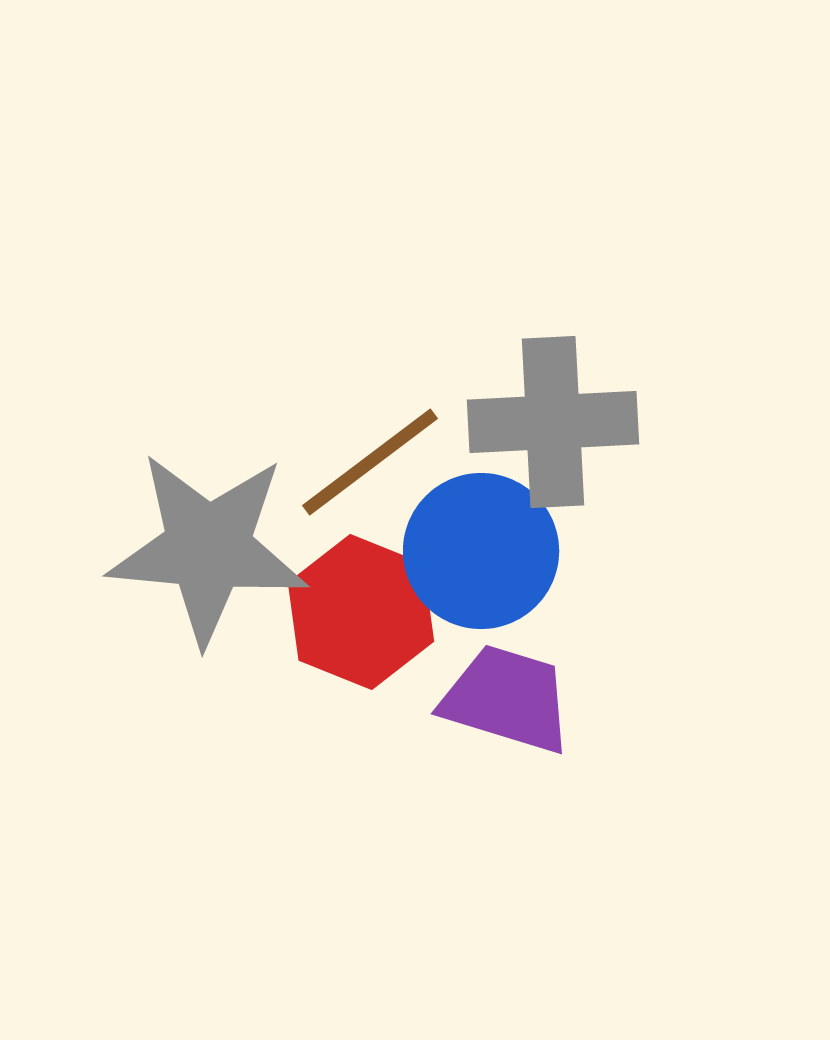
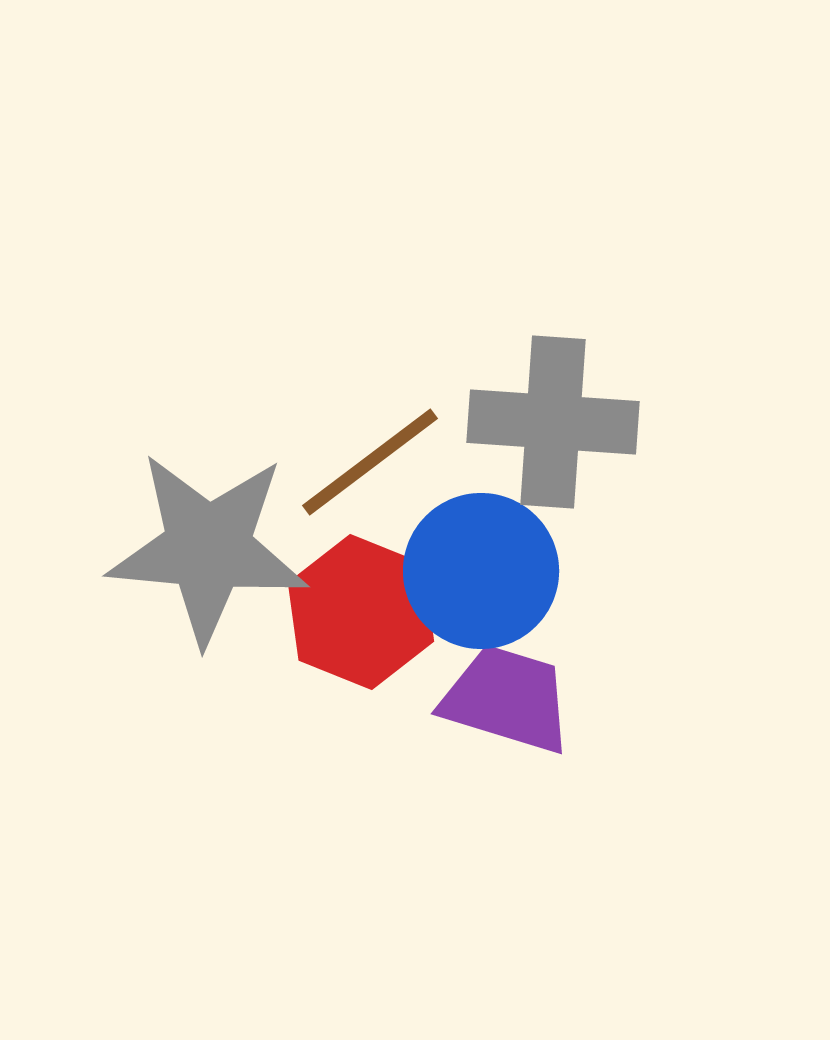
gray cross: rotated 7 degrees clockwise
blue circle: moved 20 px down
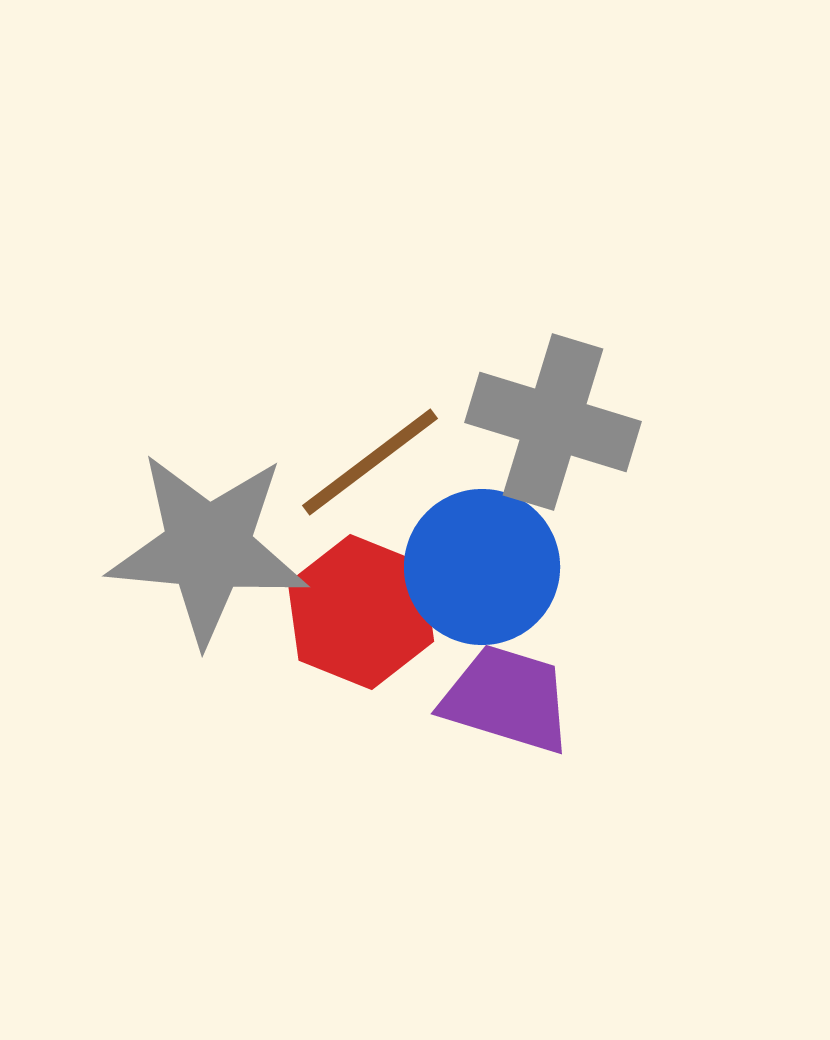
gray cross: rotated 13 degrees clockwise
blue circle: moved 1 px right, 4 px up
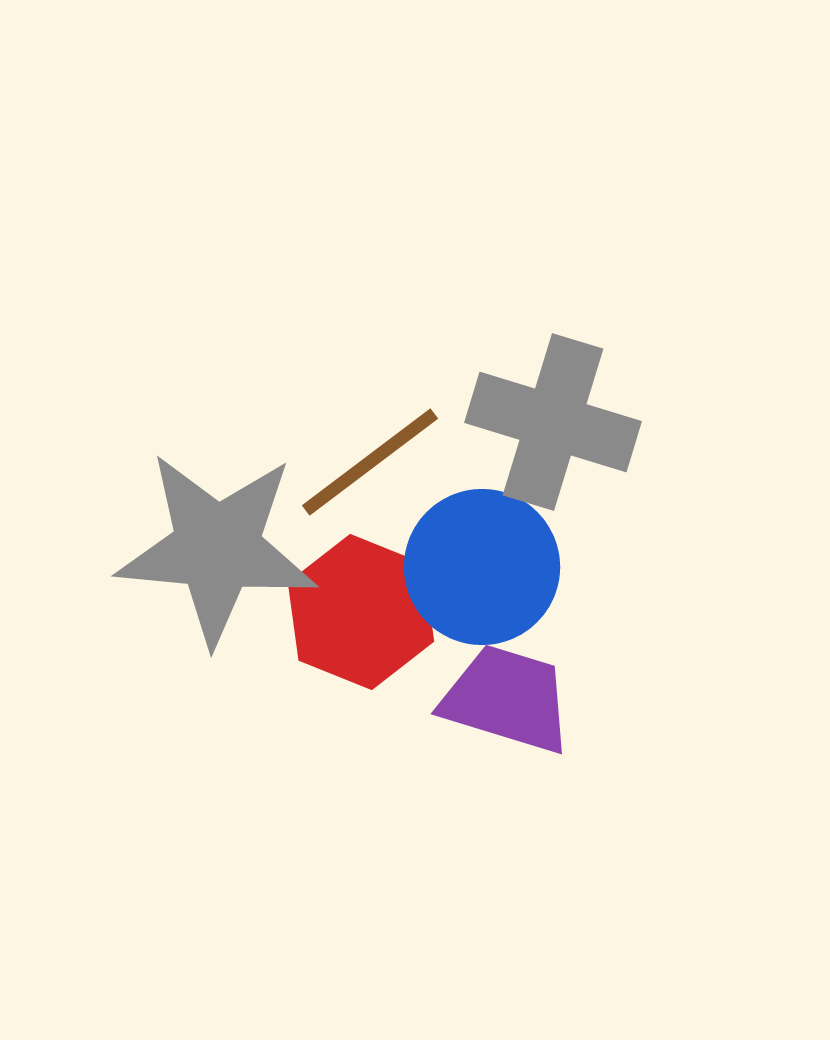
gray star: moved 9 px right
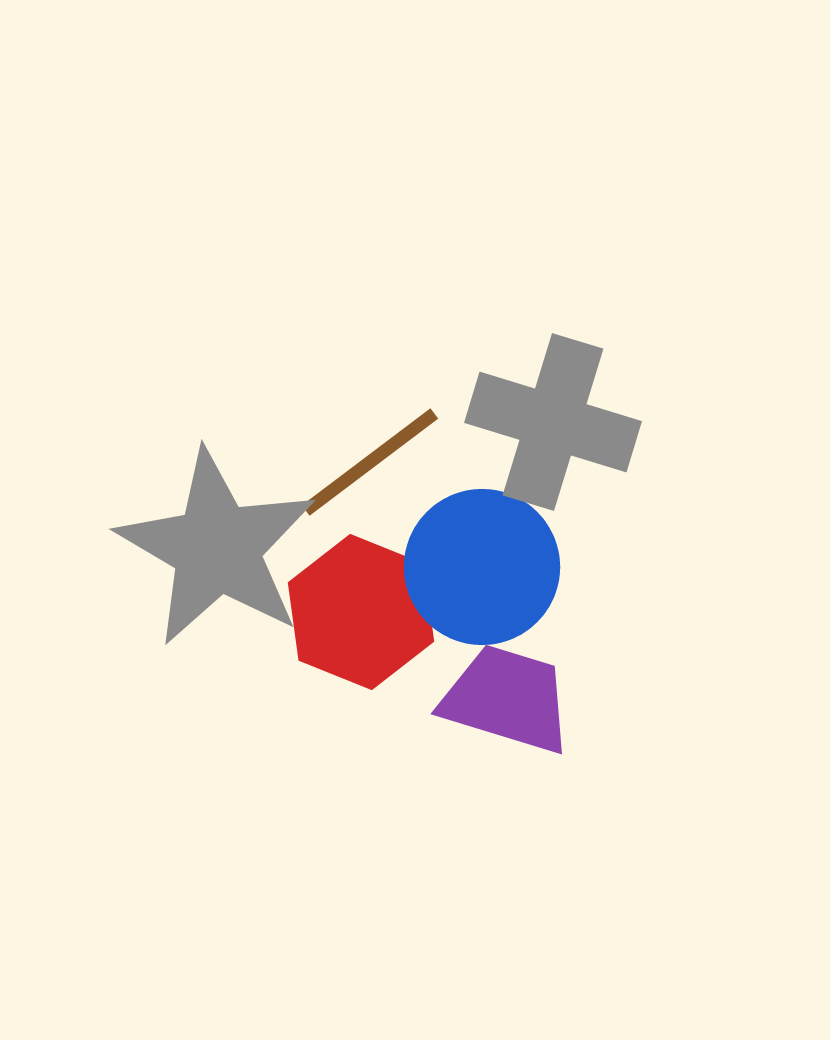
gray star: rotated 25 degrees clockwise
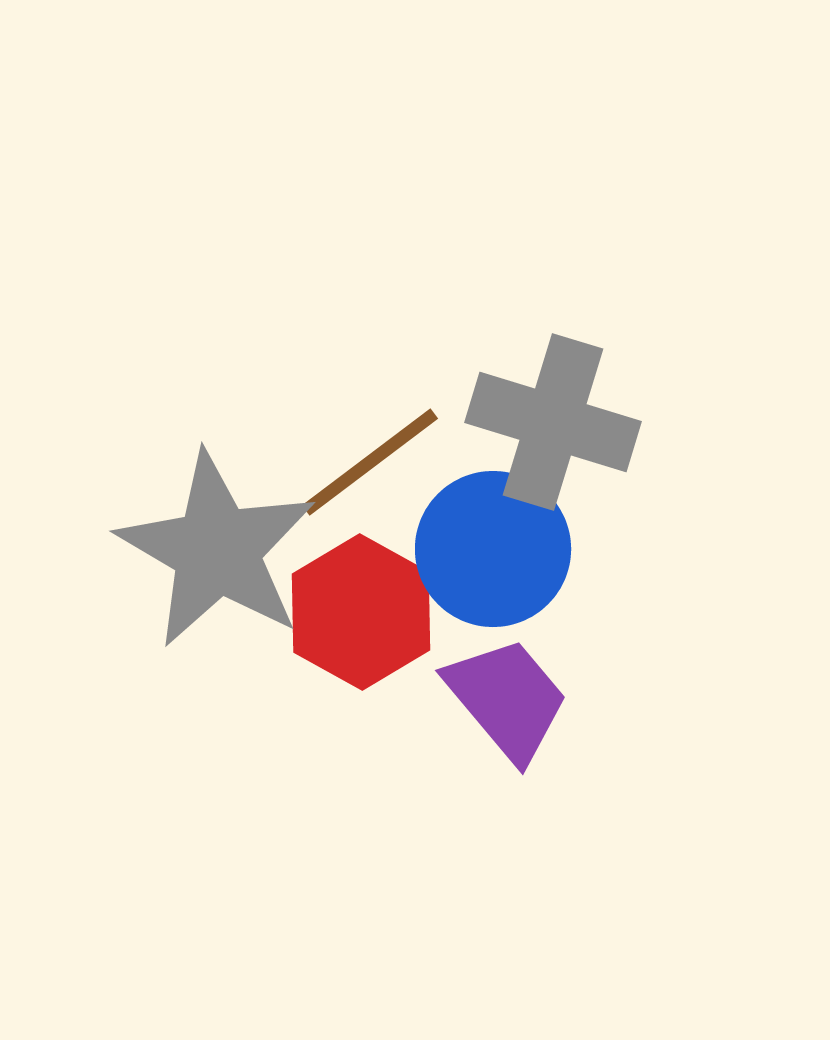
gray star: moved 2 px down
blue circle: moved 11 px right, 18 px up
red hexagon: rotated 7 degrees clockwise
purple trapezoid: rotated 33 degrees clockwise
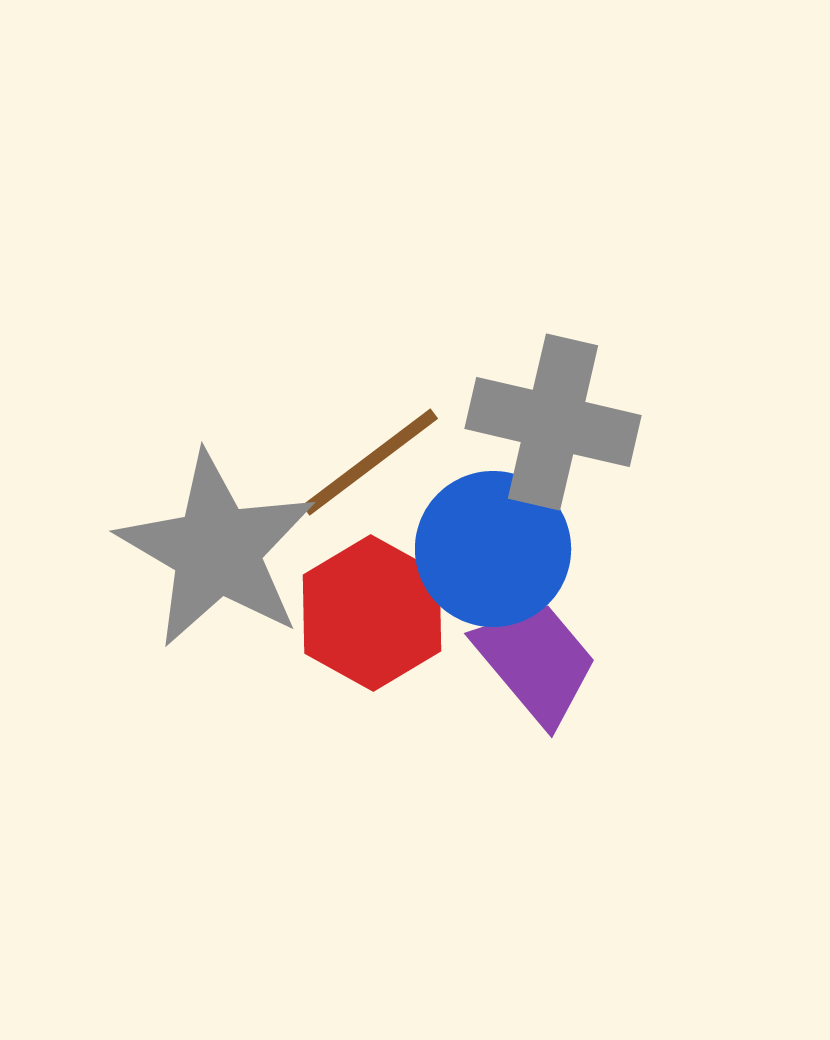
gray cross: rotated 4 degrees counterclockwise
red hexagon: moved 11 px right, 1 px down
purple trapezoid: moved 29 px right, 37 px up
